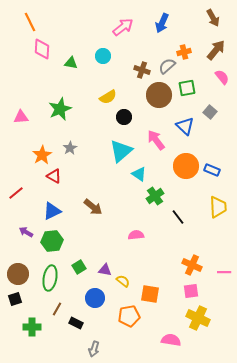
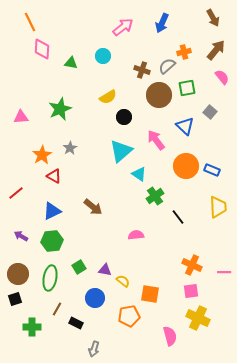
purple arrow at (26, 232): moved 5 px left, 4 px down
pink semicircle at (171, 340): moved 1 px left, 4 px up; rotated 66 degrees clockwise
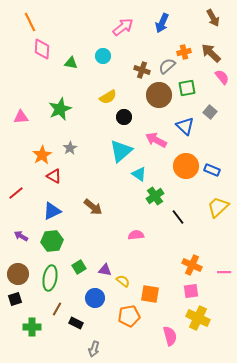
brown arrow at (216, 50): moved 5 px left, 3 px down; rotated 85 degrees counterclockwise
pink arrow at (156, 140): rotated 25 degrees counterclockwise
yellow trapezoid at (218, 207): rotated 130 degrees counterclockwise
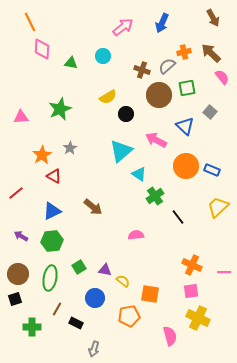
black circle at (124, 117): moved 2 px right, 3 px up
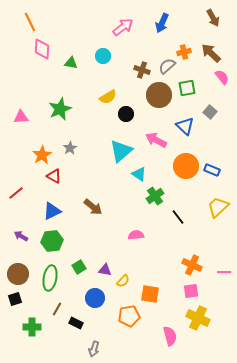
yellow semicircle at (123, 281): rotated 96 degrees clockwise
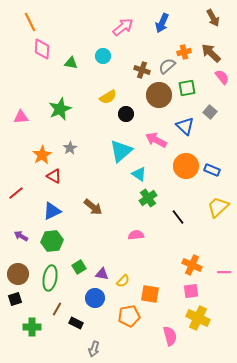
green cross at (155, 196): moved 7 px left, 2 px down
purple triangle at (105, 270): moved 3 px left, 4 px down
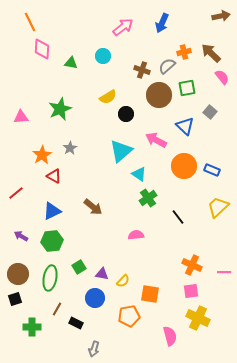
brown arrow at (213, 18): moved 8 px right, 2 px up; rotated 72 degrees counterclockwise
orange circle at (186, 166): moved 2 px left
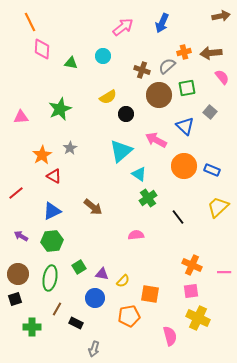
brown arrow at (211, 53): rotated 50 degrees counterclockwise
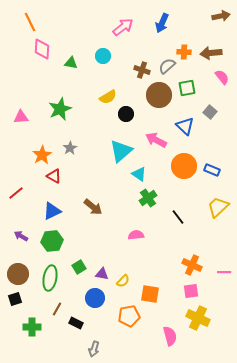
orange cross at (184, 52): rotated 16 degrees clockwise
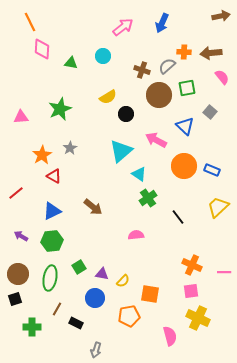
gray arrow at (94, 349): moved 2 px right, 1 px down
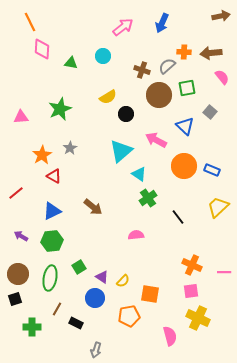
purple triangle at (102, 274): moved 3 px down; rotated 24 degrees clockwise
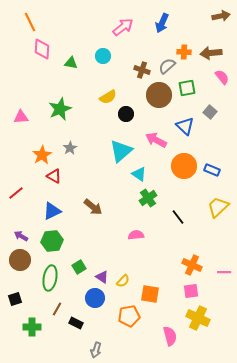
brown circle at (18, 274): moved 2 px right, 14 px up
